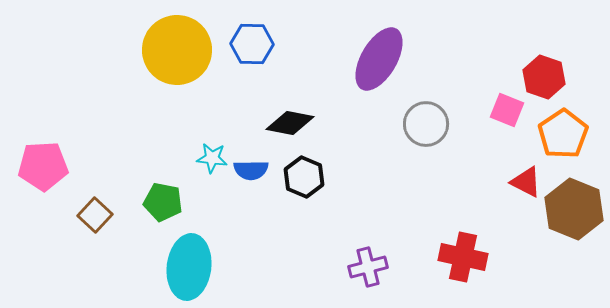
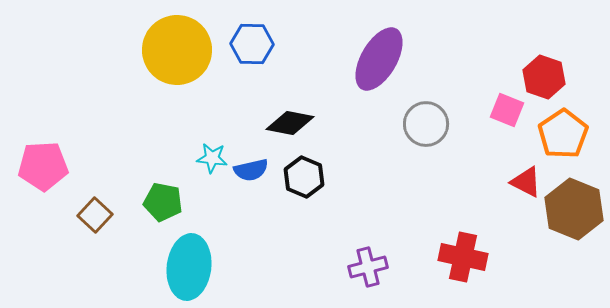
blue semicircle: rotated 12 degrees counterclockwise
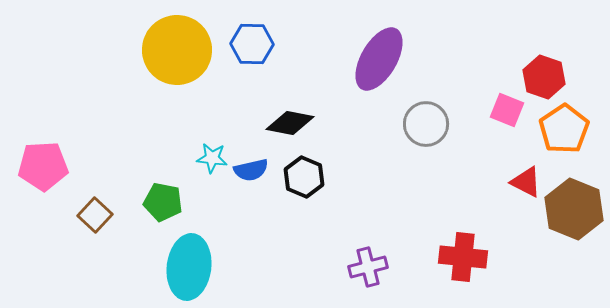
orange pentagon: moved 1 px right, 5 px up
red cross: rotated 6 degrees counterclockwise
